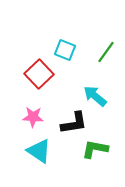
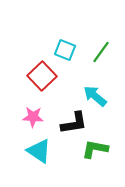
green line: moved 5 px left
red square: moved 3 px right, 2 px down
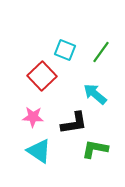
cyan arrow: moved 2 px up
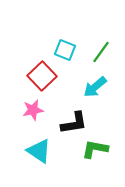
cyan arrow: moved 7 px up; rotated 80 degrees counterclockwise
pink star: moved 7 px up; rotated 15 degrees counterclockwise
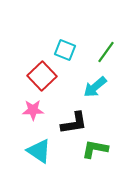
green line: moved 5 px right
pink star: rotated 10 degrees clockwise
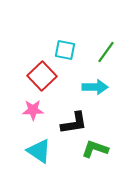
cyan square: rotated 10 degrees counterclockwise
cyan arrow: rotated 140 degrees counterclockwise
green L-shape: rotated 8 degrees clockwise
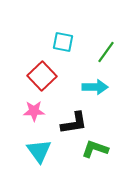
cyan square: moved 2 px left, 8 px up
pink star: moved 1 px right, 1 px down
cyan triangle: rotated 20 degrees clockwise
